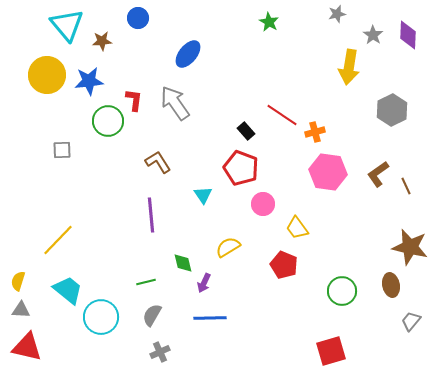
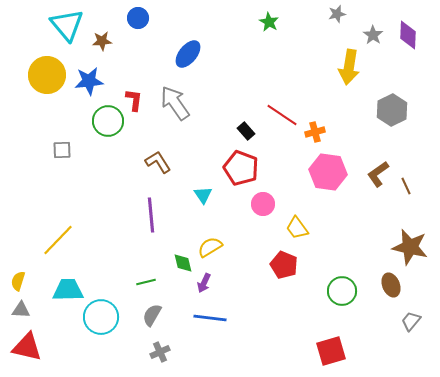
yellow semicircle at (228, 247): moved 18 px left
brown ellipse at (391, 285): rotated 10 degrees counterclockwise
cyan trapezoid at (68, 290): rotated 40 degrees counterclockwise
blue line at (210, 318): rotated 8 degrees clockwise
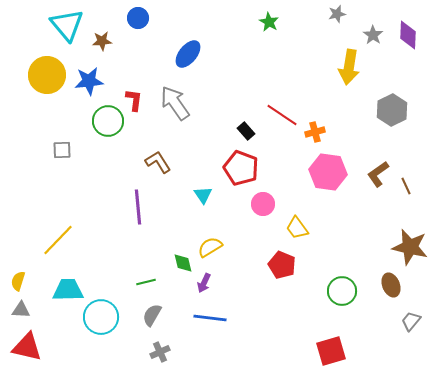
purple line at (151, 215): moved 13 px left, 8 px up
red pentagon at (284, 265): moved 2 px left
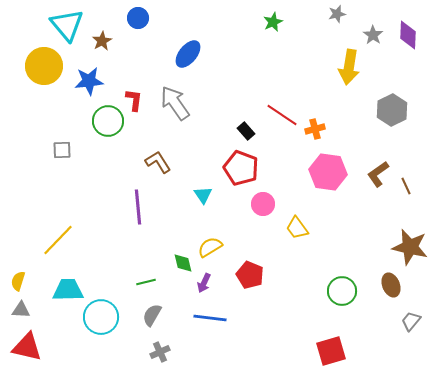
green star at (269, 22): moved 4 px right; rotated 18 degrees clockwise
brown star at (102, 41): rotated 24 degrees counterclockwise
yellow circle at (47, 75): moved 3 px left, 9 px up
orange cross at (315, 132): moved 3 px up
red pentagon at (282, 265): moved 32 px left, 10 px down
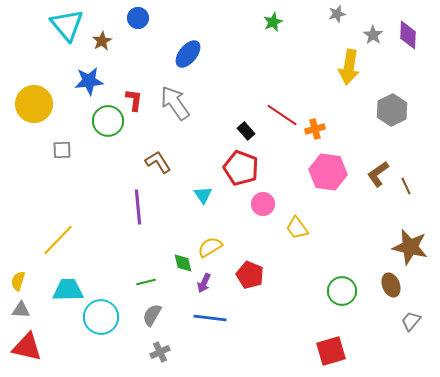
yellow circle at (44, 66): moved 10 px left, 38 px down
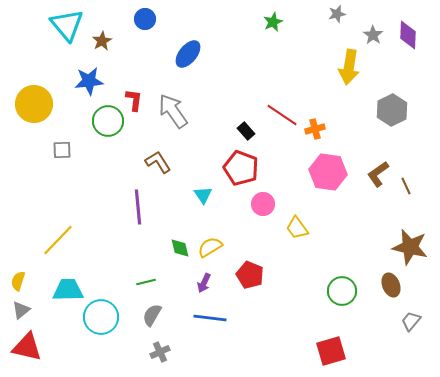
blue circle at (138, 18): moved 7 px right, 1 px down
gray arrow at (175, 103): moved 2 px left, 8 px down
green diamond at (183, 263): moved 3 px left, 15 px up
gray triangle at (21, 310): rotated 42 degrees counterclockwise
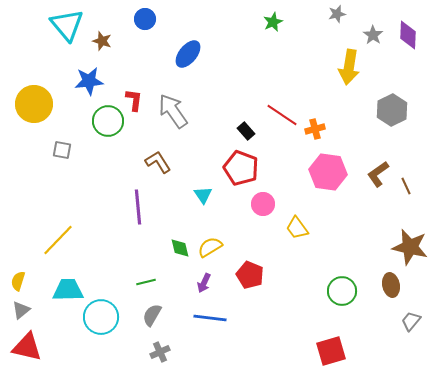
brown star at (102, 41): rotated 24 degrees counterclockwise
gray square at (62, 150): rotated 12 degrees clockwise
brown ellipse at (391, 285): rotated 10 degrees clockwise
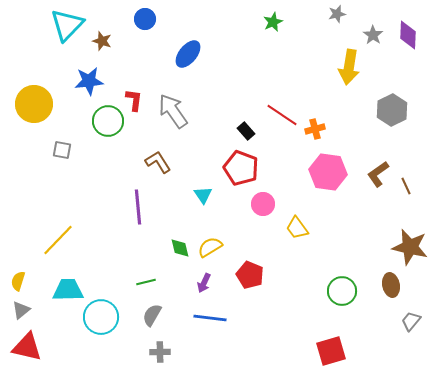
cyan triangle at (67, 25): rotated 24 degrees clockwise
gray cross at (160, 352): rotated 24 degrees clockwise
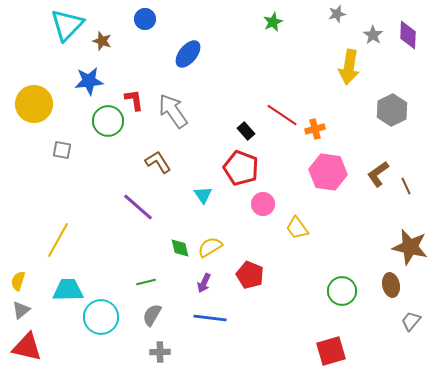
red L-shape at (134, 100): rotated 15 degrees counterclockwise
purple line at (138, 207): rotated 44 degrees counterclockwise
yellow line at (58, 240): rotated 15 degrees counterclockwise
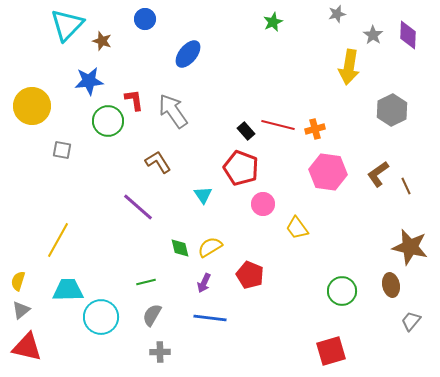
yellow circle at (34, 104): moved 2 px left, 2 px down
red line at (282, 115): moved 4 px left, 10 px down; rotated 20 degrees counterclockwise
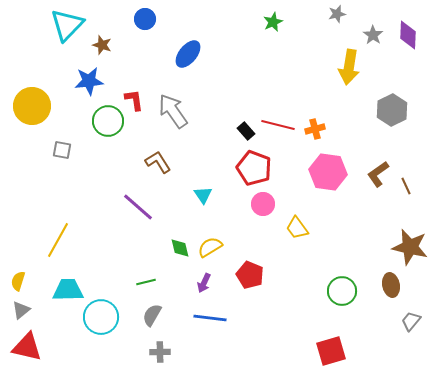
brown star at (102, 41): moved 4 px down
red pentagon at (241, 168): moved 13 px right
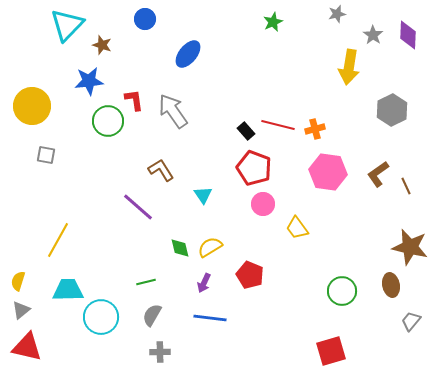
gray square at (62, 150): moved 16 px left, 5 px down
brown L-shape at (158, 162): moved 3 px right, 8 px down
